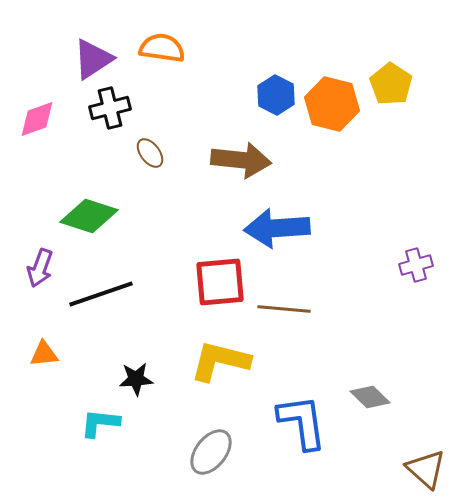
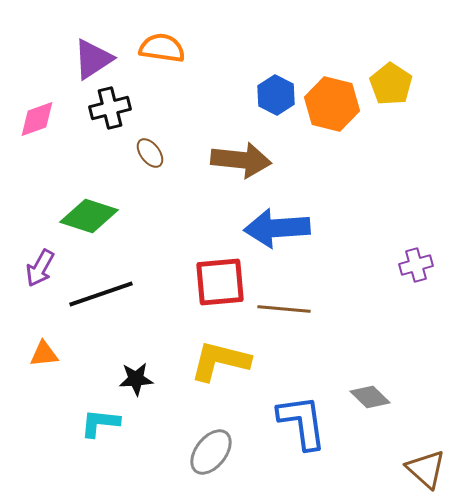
purple arrow: rotated 9 degrees clockwise
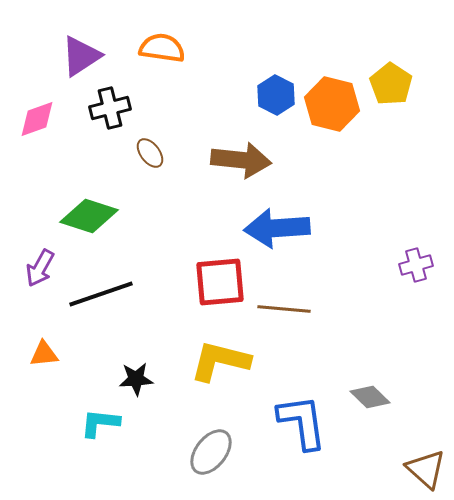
purple triangle: moved 12 px left, 3 px up
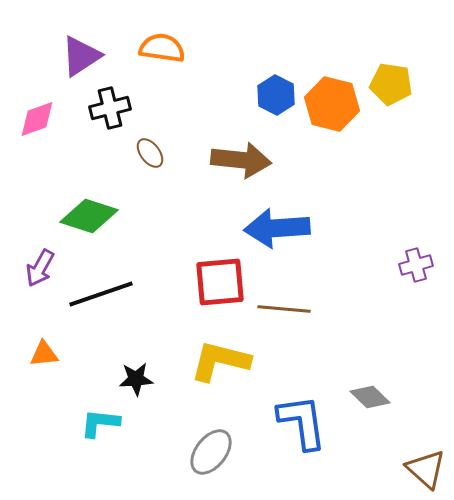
yellow pentagon: rotated 24 degrees counterclockwise
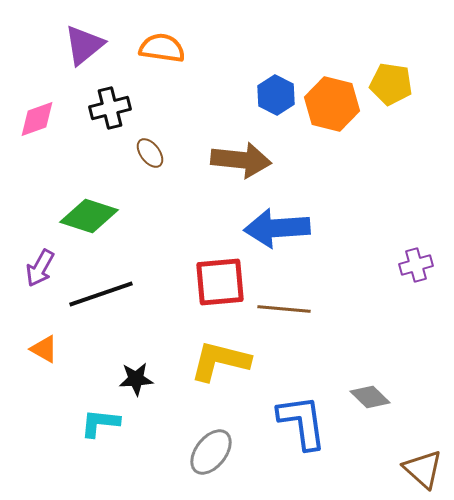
purple triangle: moved 3 px right, 11 px up; rotated 6 degrees counterclockwise
orange triangle: moved 5 px up; rotated 36 degrees clockwise
brown triangle: moved 3 px left
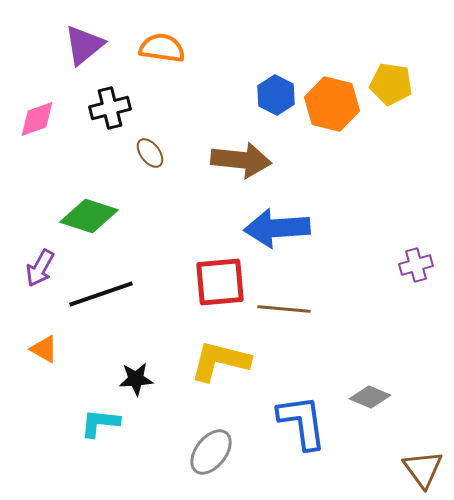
gray diamond: rotated 21 degrees counterclockwise
brown triangle: rotated 12 degrees clockwise
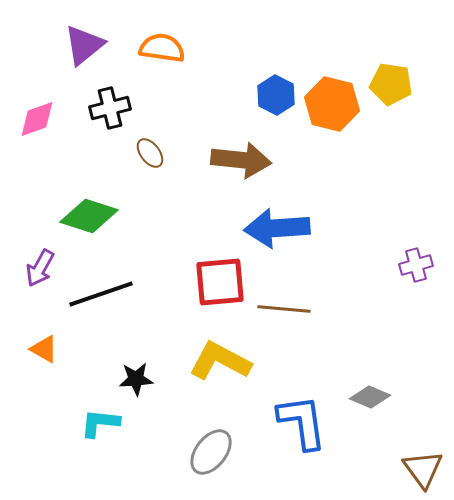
yellow L-shape: rotated 14 degrees clockwise
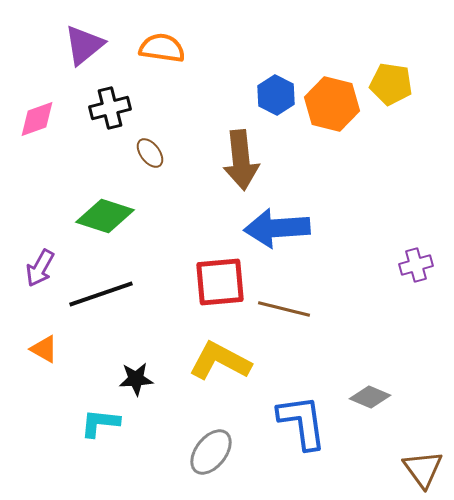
brown arrow: rotated 78 degrees clockwise
green diamond: moved 16 px right
brown line: rotated 9 degrees clockwise
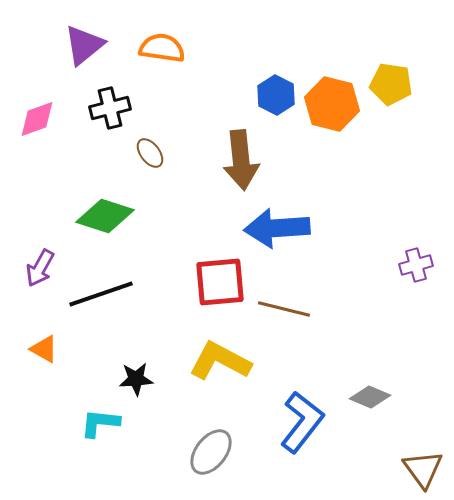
blue L-shape: rotated 46 degrees clockwise
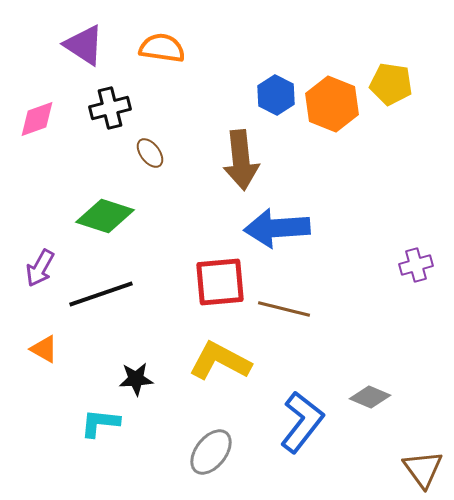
purple triangle: rotated 48 degrees counterclockwise
orange hexagon: rotated 8 degrees clockwise
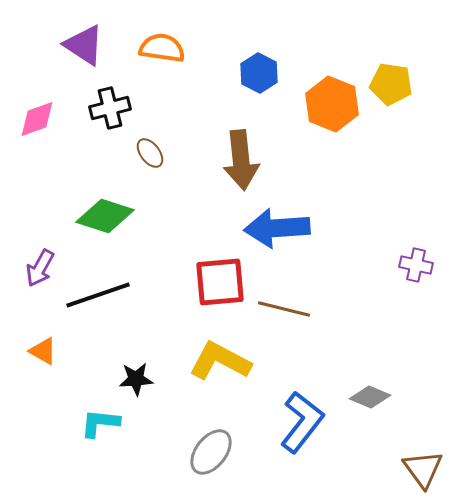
blue hexagon: moved 17 px left, 22 px up
purple cross: rotated 28 degrees clockwise
black line: moved 3 px left, 1 px down
orange triangle: moved 1 px left, 2 px down
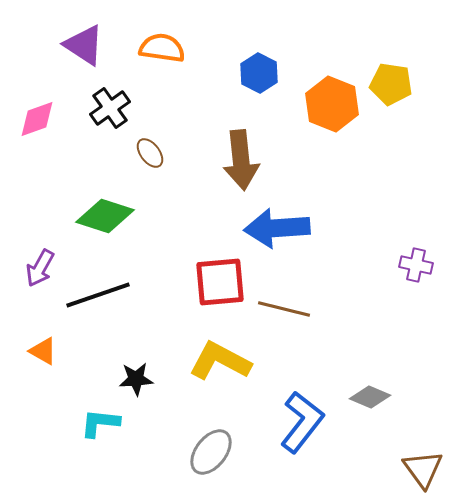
black cross: rotated 21 degrees counterclockwise
